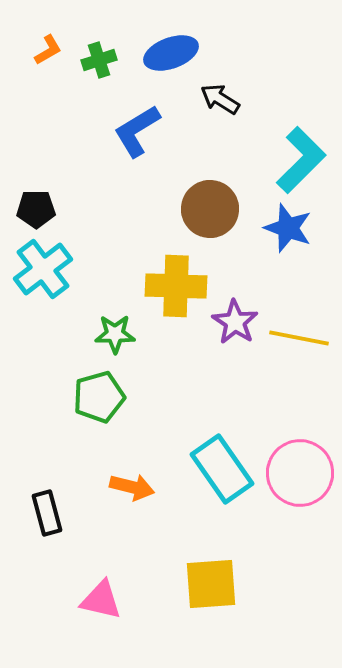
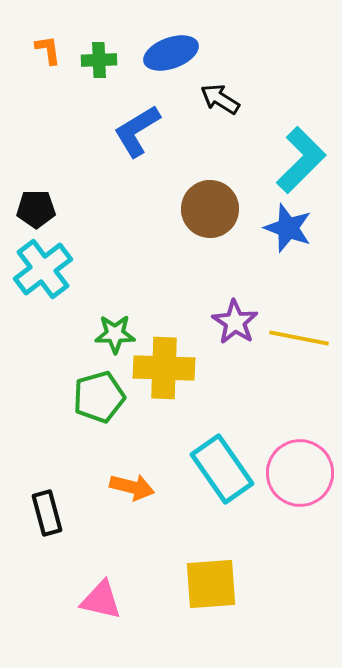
orange L-shape: rotated 68 degrees counterclockwise
green cross: rotated 16 degrees clockwise
yellow cross: moved 12 px left, 82 px down
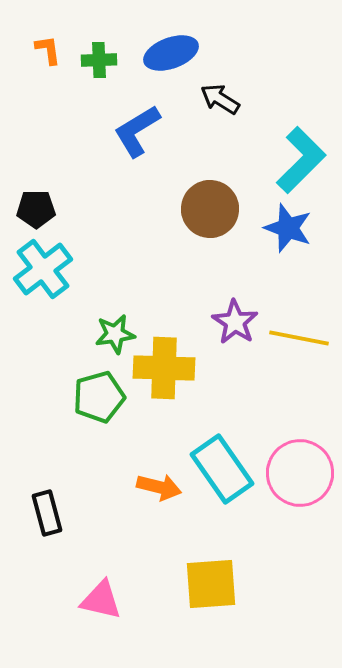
green star: rotated 9 degrees counterclockwise
orange arrow: moved 27 px right
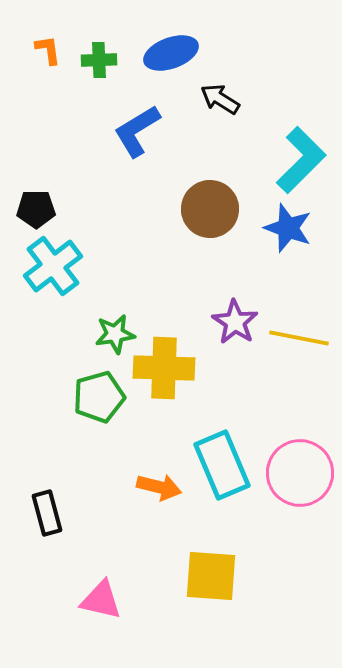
cyan cross: moved 10 px right, 3 px up
cyan rectangle: moved 4 px up; rotated 12 degrees clockwise
yellow square: moved 8 px up; rotated 8 degrees clockwise
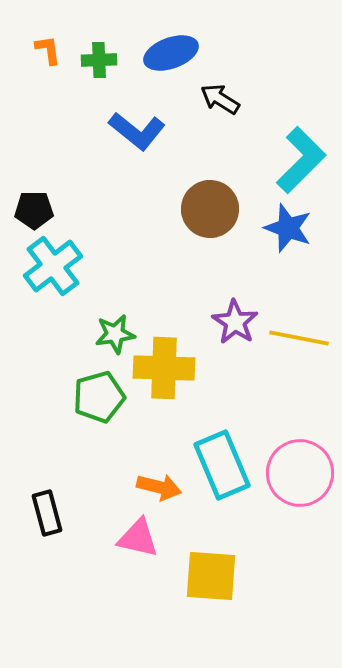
blue L-shape: rotated 110 degrees counterclockwise
black pentagon: moved 2 px left, 1 px down
pink triangle: moved 37 px right, 62 px up
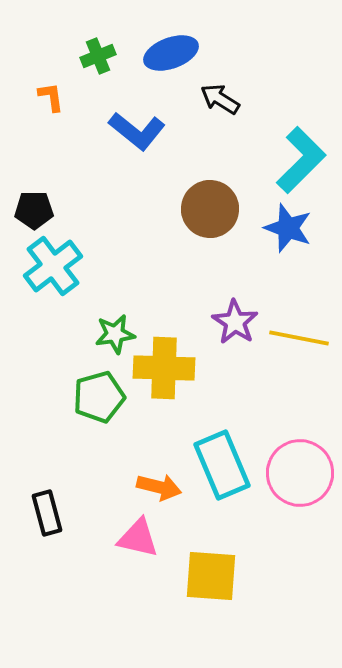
orange L-shape: moved 3 px right, 47 px down
green cross: moved 1 px left, 4 px up; rotated 20 degrees counterclockwise
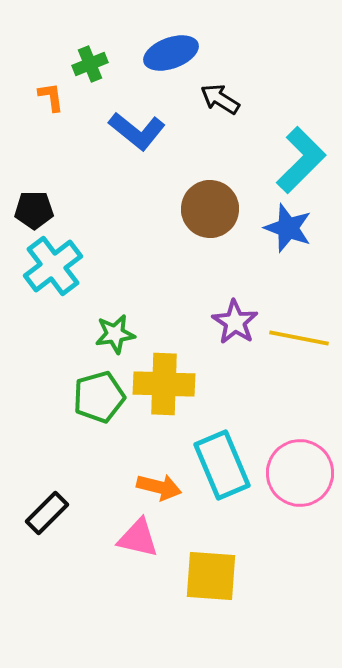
green cross: moved 8 px left, 8 px down
yellow cross: moved 16 px down
black rectangle: rotated 60 degrees clockwise
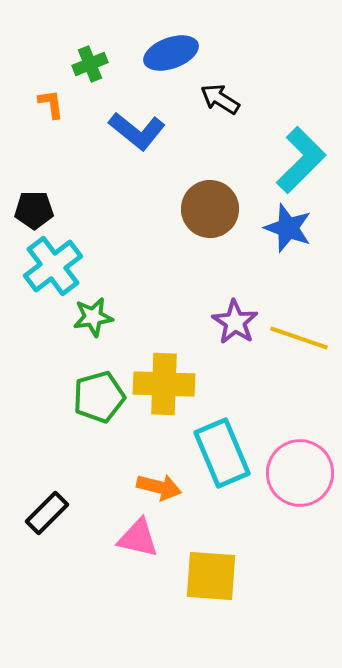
orange L-shape: moved 7 px down
green star: moved 22 px left, 17 px up
yellow line: rotated 8 degrees clockwise
cyan rectangle: moved 12 px up
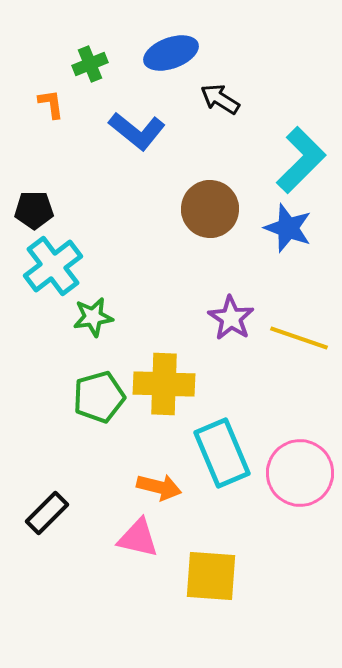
purple star: moved 4 px left, 4 px up
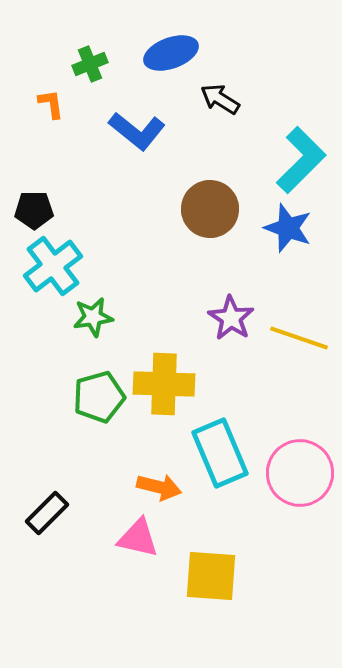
cyan rectangle: moved 2 px left
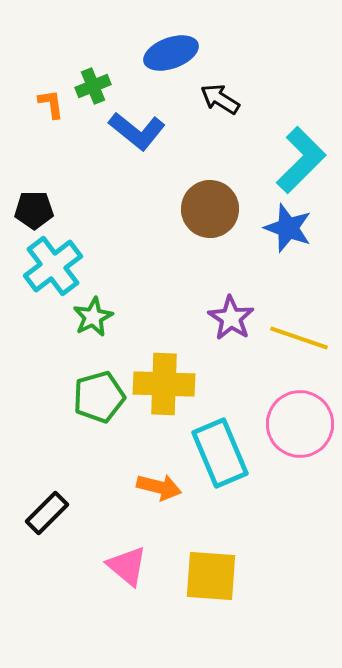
green cross: moved 3 px right, 22 px down
green star: rotated 18 degrees counterclockwise
pink circle: moved 49 px up
pink triangle: moved 11 px left, 28 px down; rotated 27 degrees clockwise
